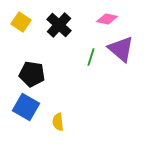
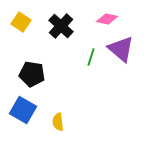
black cross: moved 2 px right, 1 px down
blue square: moved 3 px left, 3 px down
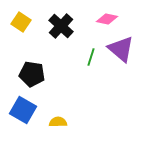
yellow semicircle: rotated 96 degrees clockwise
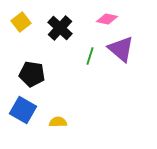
yellow square: rotated 18 degrees clockwise
black cross: moved 1 px left, 2 px down
green line: moved 1 px left, 1 px up
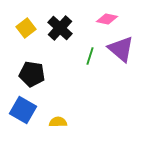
yellow square: moved 5 px right, 6 px down
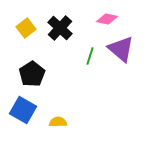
black pentagon: rotated 30 degrees clockwise
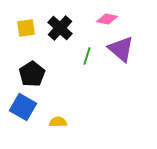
yellow square: rotated 30 degrees clockwise
green line: moved 3 px left
blue square: moved 3 px up
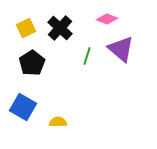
pink diamond: rotated 10 degrees clockwise
yellow square: rotated 18 degrees counterclockwise
black pentagon: moved 11 px up
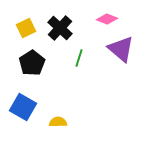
green line: moved 8 px left, 2 px down
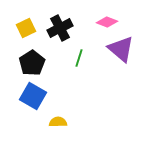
pink diamond: moved 3 px down
black cross: rotated 20 degrees clockwise
blue square: moved 10 px right, 11 px up
